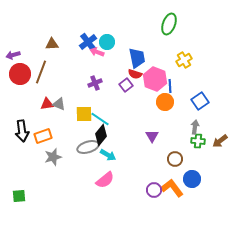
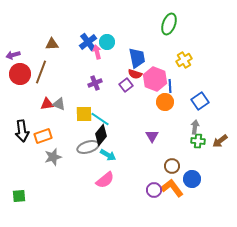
pink arrow: rotated 56 degrees clockwise
brown circle: moved 3 px left, 7 px down
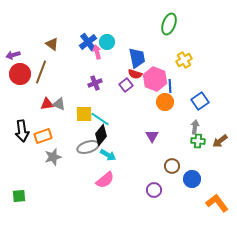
brown triangle: rotated 40 degrees clockwise
orange L-shape: moved 45 px right, 15 px down
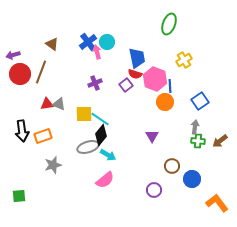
gray star: moved 8 px down
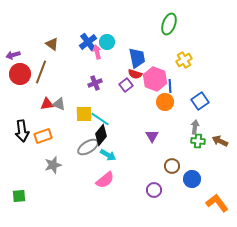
brown arrow: rotated 63 degrees clockwise
gray ellipse: rotated 15 degrees counterclockwise
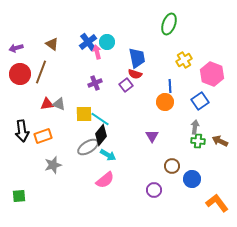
purple arrow: moved 3 px right, 7 px up
pink hexagon: moved 57 px right, 5 px up
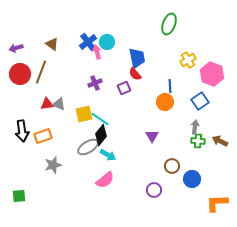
yellow cross: moved 4 px right
red semicircle: rotated 32 degrees clockwise
purple square: moved 2 px left, 3 px down; rotated 16 degrees clockwise
yellow square: rotated 12 degrees counterclockwise
orange L-shape: rotated 55 degrees counterclockwise
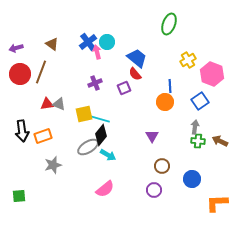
blue trapezoid: rotated 40 degrees counterclockwise
cyan line: rotated 18 degrees counterclockwise
brown circle: moved 10 px left
pink semicircle: moved 9 px down
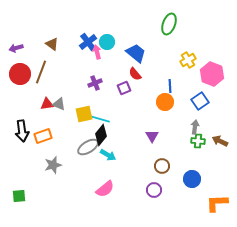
blue trapezoid: moved 1 px left, 5 px up
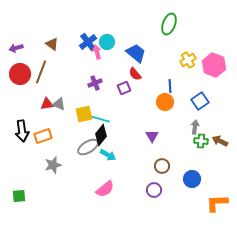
pink hexagon: moved 2 px right, 9 px up
green cross: moved 3 px right
